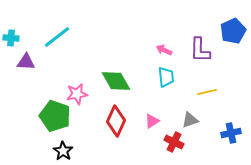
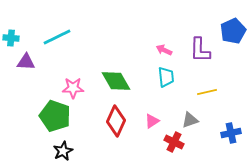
cyan line: rotated 12 degrees clockwise
pink star: moved 4 px left, 6 px up; rotated 10 degrees clockwise
black star: rotated 12 degrees clockwise
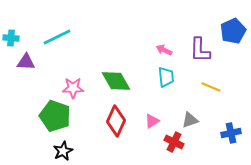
yellow line: moved 4 px right, 5 px up; rotated 36 degrees clockwise
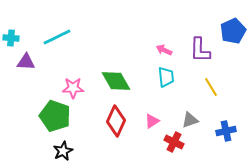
yellow line: rotated 36 degrees clockwise
blue cross: moved 5 px left, 2 px up
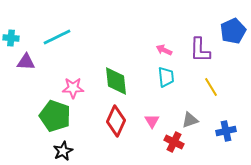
green diamond: rotated 24 degrees clockwise
pink triangle: rotated 28 degrees counterclockwise
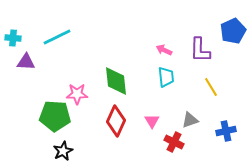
cyan cross: moved 2 px right
pink star: moved 4 px right, 6 px down
green pentagon: rotated 16 degrees counterclockwise
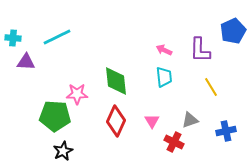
cyan trapezoid: moved 2 px left
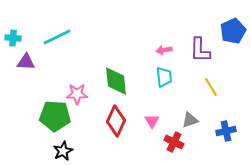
pink arrow: rotated 35 degrees counterclockwise
